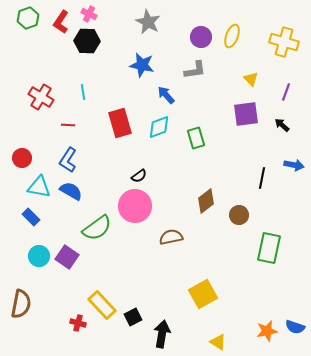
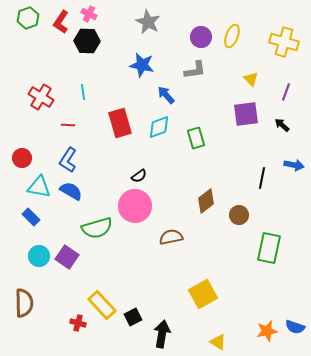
green semicircle at (97, 228): rotated 20 degrees clockwise
brown semicircle at (21, 304): moved 3 px right, 1 px up; rotated 12 degrees counterclockwise
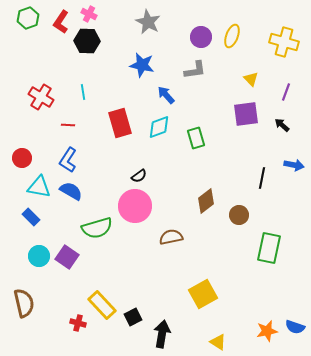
brown semicircle at (24, 303): rotated 12 degrees counterclockwise
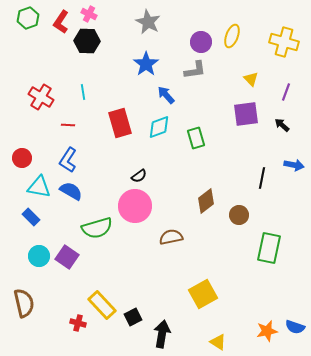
purple circle at (201, 37): moved 5 px down
blue star at (142, 65): moved 4 px right, 1 px up; rotated 25 degrees clockwise
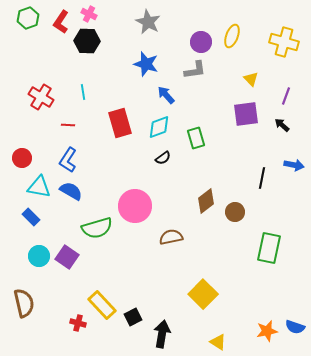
blue star at (146, 64): rotated 20 degrees counterclockwise
purple line at (286, 92): moved 4 px down
black semicircle at (139, 176): moved 24 px right, 18 px up
brown circle at (239, 215): moved 4 px left, 3 px up
yellow square at (203, 294): rotated 16 degrees counterclockwise
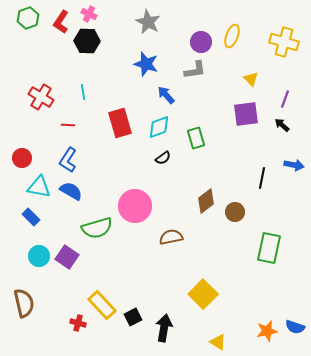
purple line at (286, 96): moved 1 px left, 3 px down
black arrow at (162, 334): moved 2 px right, 6 px up
